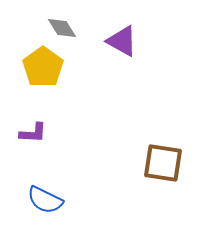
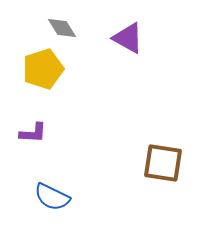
purple triangle: moved 6 px right, 3 px up
yellow pentagon: moved 2 px down; rotated 18 degrees clockwise
blue semicircle: moved 7 px right, 3 px up
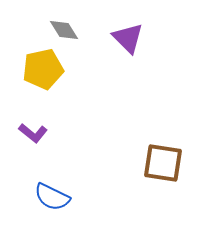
gray diamond: moved 2 px right, 2 px down
purple triangle: rotated 16 degrees clockwise
yellow pentagon: rotated 6 degrees clockwise
purple L-shape: rotated 36 degrees clockwise
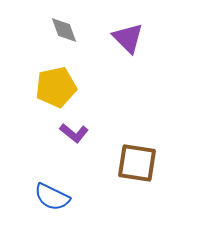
gray diamond: rotated 12 degrees clockwise
yellow pentagon: moved 13 px right, 18 px down
purple L-shape: moved 41 px right
brown square: moved 26 px left
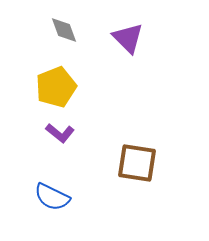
yellow pentagon: rotated 9 degrees counterclockwise
purple L-shape: moved 14 px left
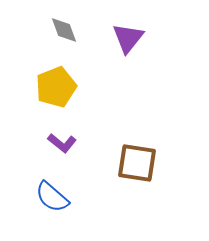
purple triangle: rotated 24 degrees clockwise
purple L-shape: moved 2 px right, 10 px down
blue semicircle: rotated 15 degrees clockwise
